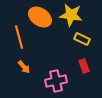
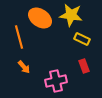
orange ellipse: moved 1 px down
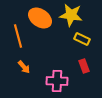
orange line: moved 1 px left, 1 px up
pink cross: moved 1 px right; rotated 15 degrees clockwise
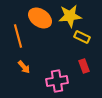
yellow star: moved 1 px left, 1 px down; rotated 15 degrees counterclockwise
yellow rectangle: moved 2 px up
pink cross: rotated 10 degrees counterclockwise
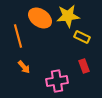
yellow star: moved 2 px left
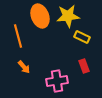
orange ellipse: moved 2 px up; rotated 35 degrees clockwise
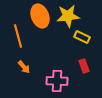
pink cross: rotated 10 degrees clockwise
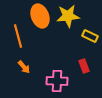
yellow rectangle: moved 8 px right, 1 px up
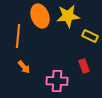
orange line: rotated 20 degrees clockwise
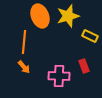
yellow star: rotated 10 degrees counterclockwise
orange line: moved 6 px right, 6 px down
pink cross: moved 2 px right, 5 px up
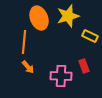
orange ellipse: moved 1 px left, 2 px down
orange arrow: moved 4 px right
pink cross: moved 2 px right
